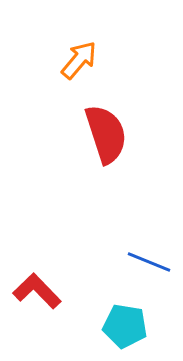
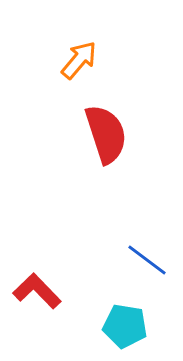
blue line: moved 2 px left, 2 px up; rotated 15 degrees clockwise
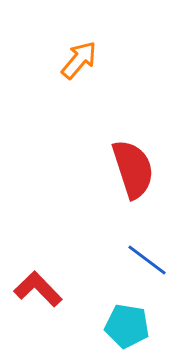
red semicircle: moved 27 px right, 35 px down
red L-shape: moved 1 px right, 2 px up
cyan pentagon: moved 2 px right
